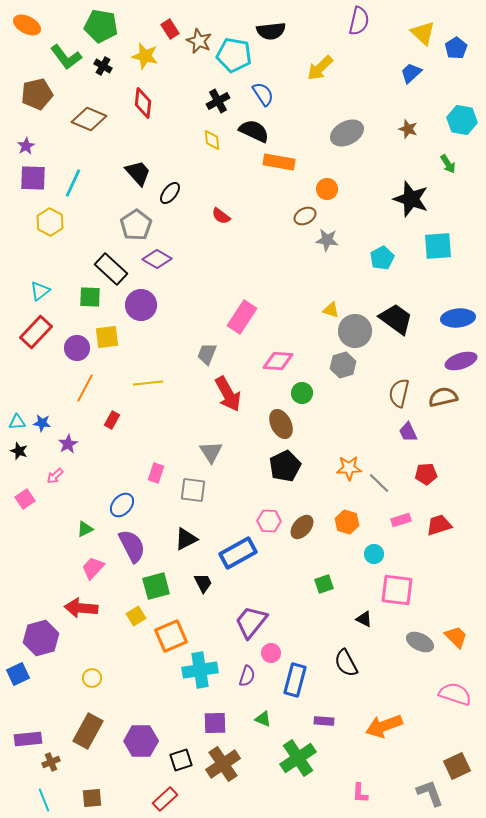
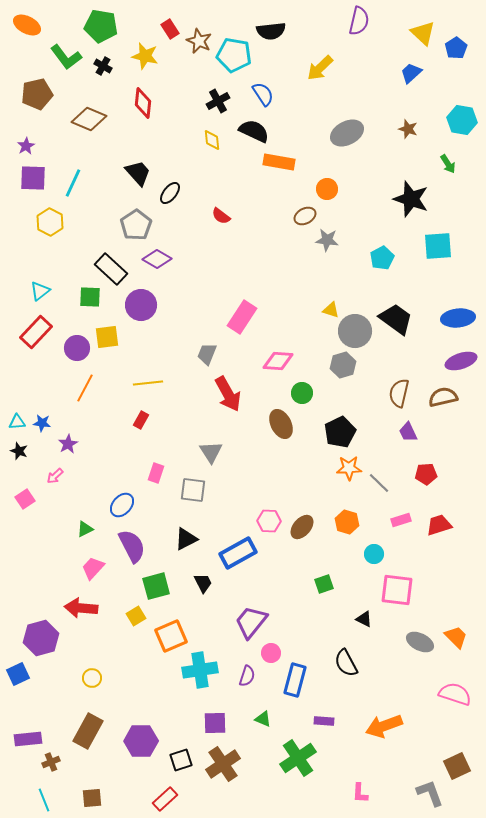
red rectangle at (112, 420): moved 29 px right
black pentagon at (285, 466): moved 55 px right, 34 px up
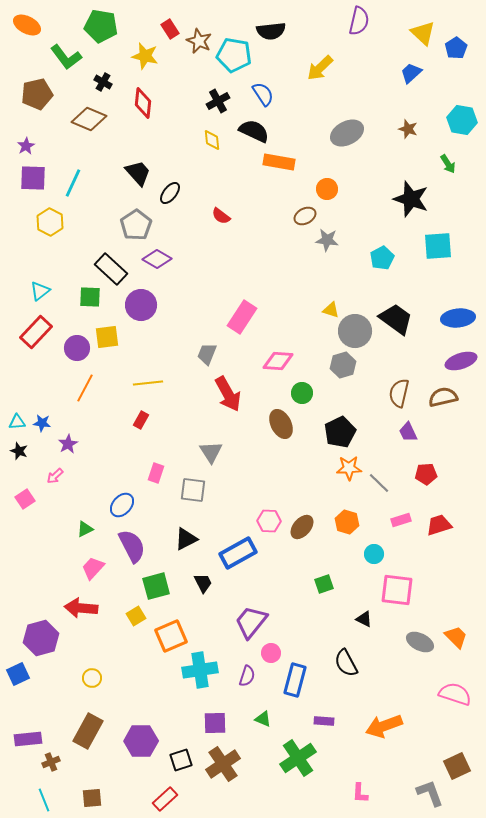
black cross at (103, 66): moved 16 px down
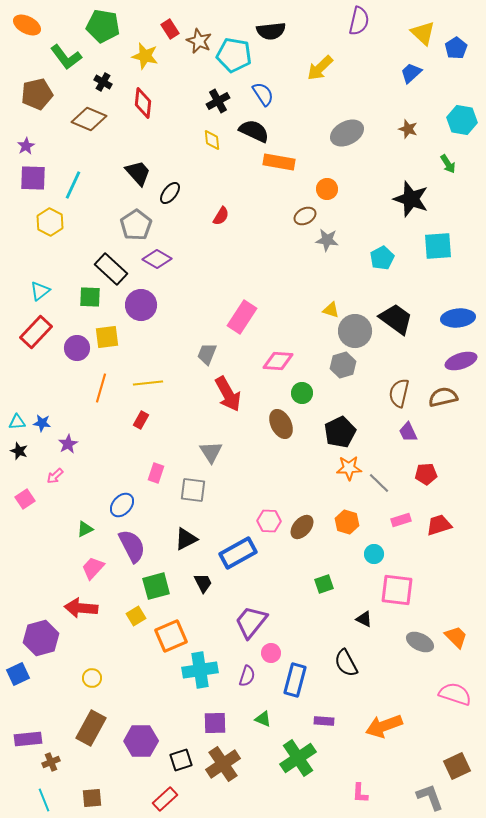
green pentagon at (101, 26): moved 2 px right
cyan line at (73, 183): moved 2 px down
red semicircle at (221, 216): rotated 96 degrees counterclockwise
orange line at (85, 388): moved 16 px right; rotated 12 degrees counterclockwise
brown rectangle at (88, 731): moved 3 px right, 3 px up
gray L-shape at (430, 793): moved 4 px down
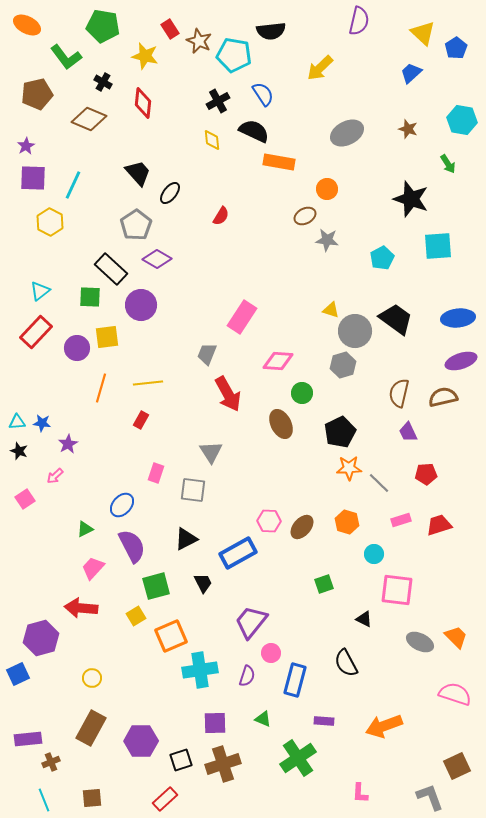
brown cross at (223, 764): rotated 16 degrees clockwise
